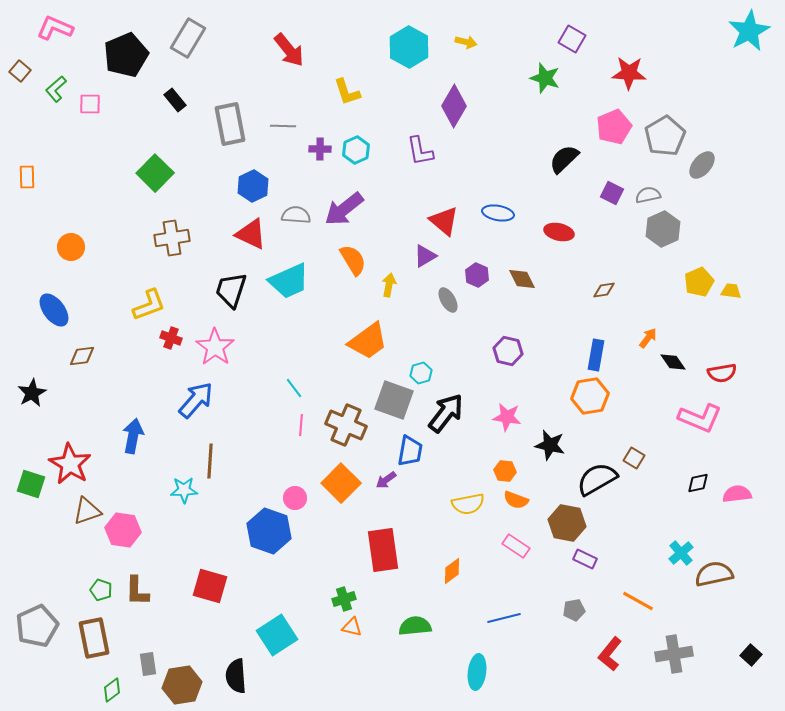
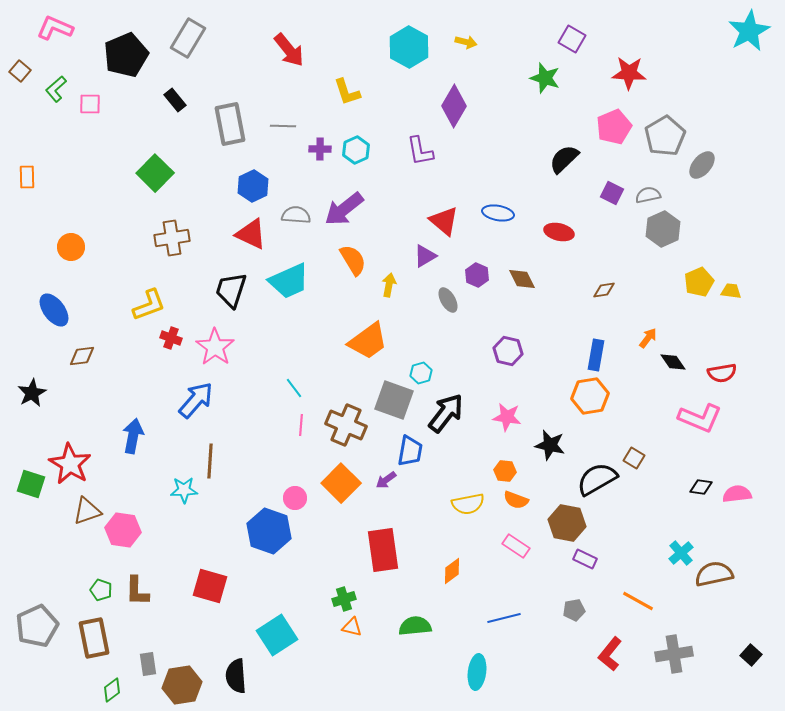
black diamond at (698, 483): moved 3 px right, 4 px down; rotated 20 degrees clockwise
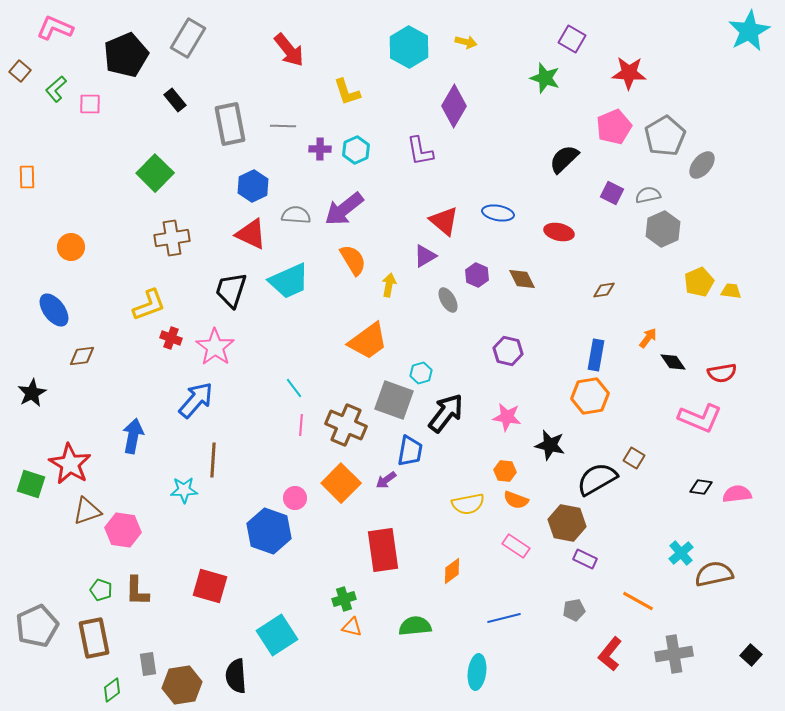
brown line at (210, 461): moved 3 px right, 1 px up
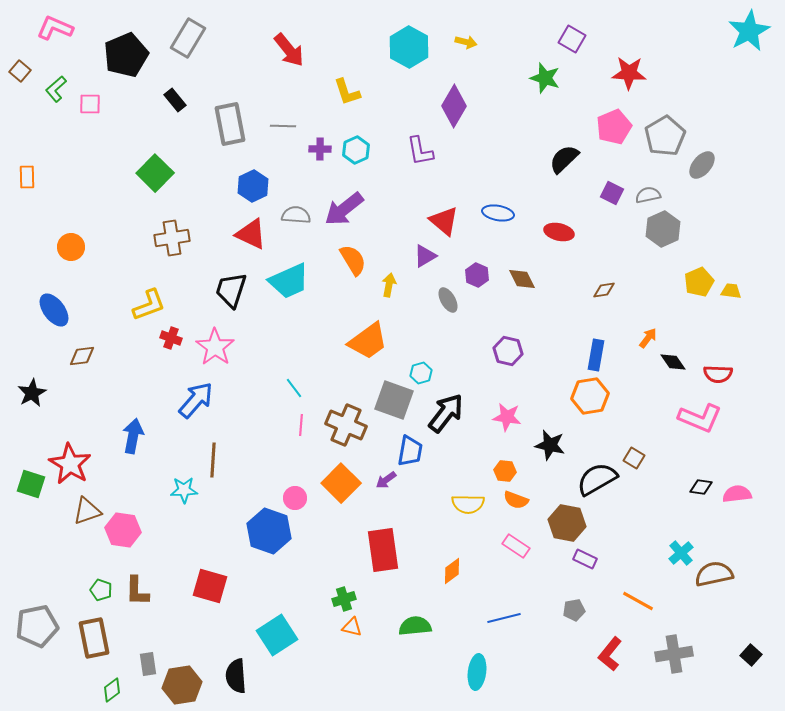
red semicircle at (722, 373): moved 4 px left, 1 px down; rotated 12 degrees clockwise
yellow semicircle at (468, 504): rotated 12 degrees clockwise
gray pentagon at (37, 626): rotated 12 degrees clockwise
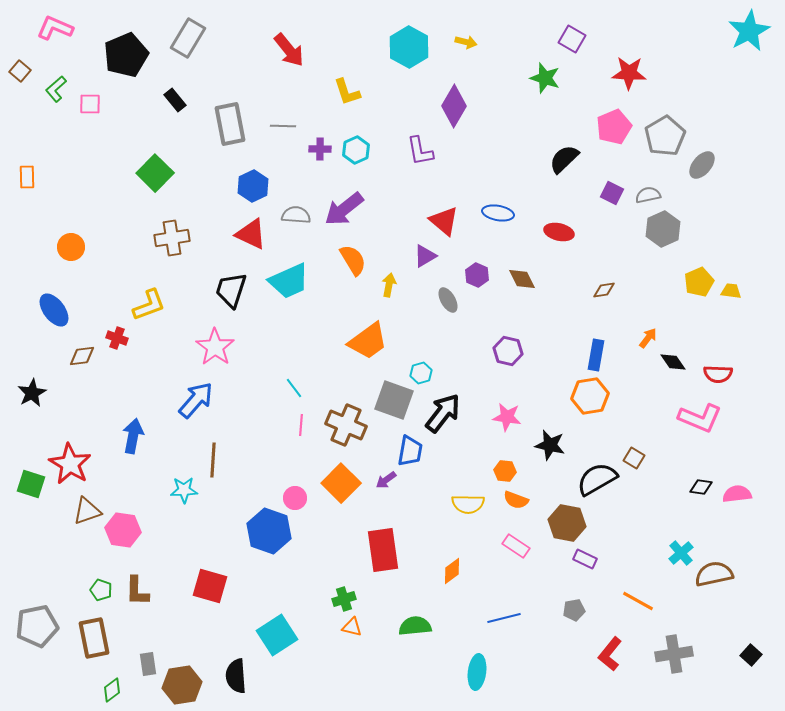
red cross at (171, 338): moved 54 px left
black arrow at (446, 413): moved 3 px left
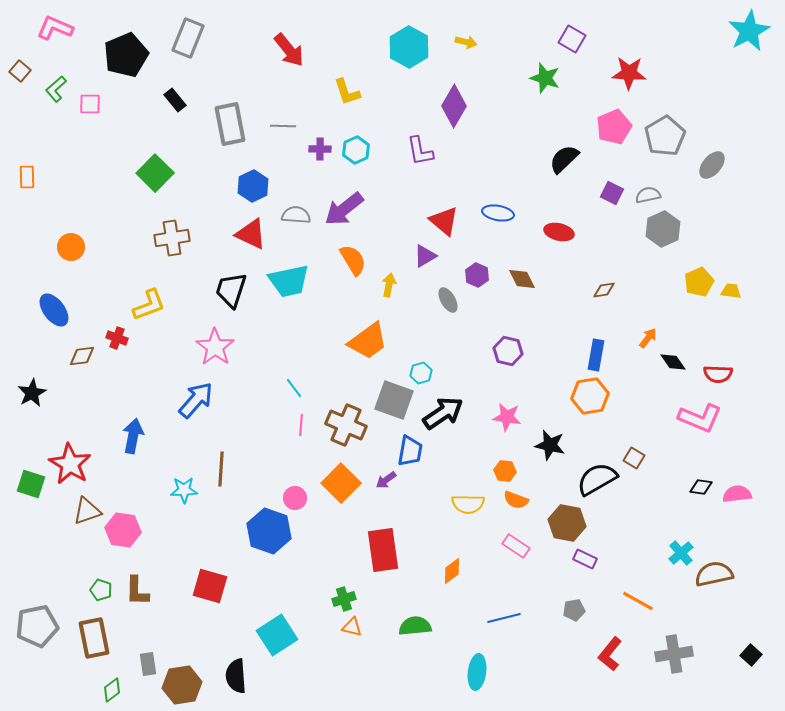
gray rectangle at (188, 38): rotated 9 degrees counterclockwise
gray ellipse at (702, 165): moved 10 px right
cyan trapezoid at (289, 281): rotated 12 degrees clockwise
black arrow at (443, 413): rotated 18 degrees clockwise
brown line at (213, 460): moved 8 px right, 9 px down
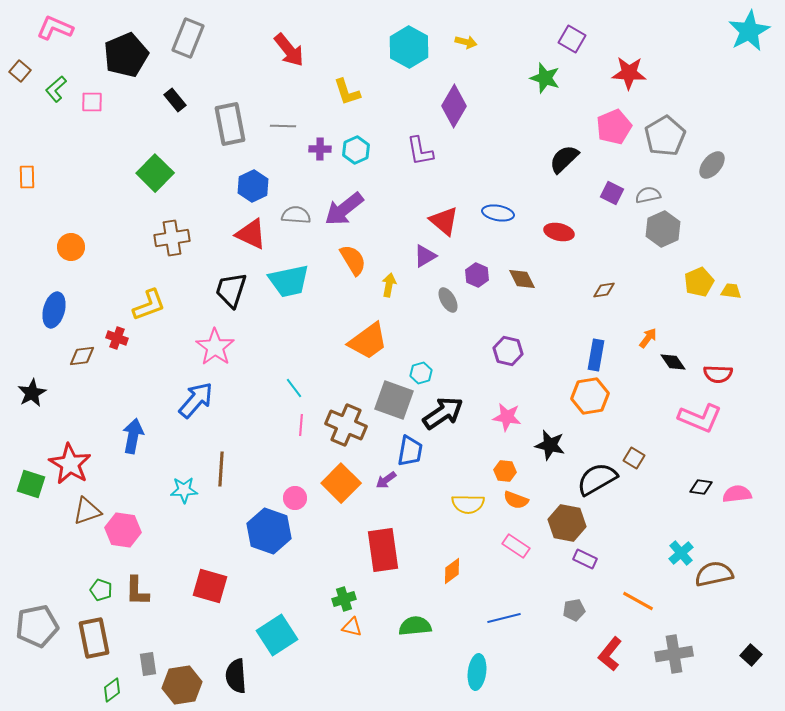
pink square at (90, 104): moved 2 px right, 2 px up
blue ellipse at (54, 310): rotated 52 degrees clockwise
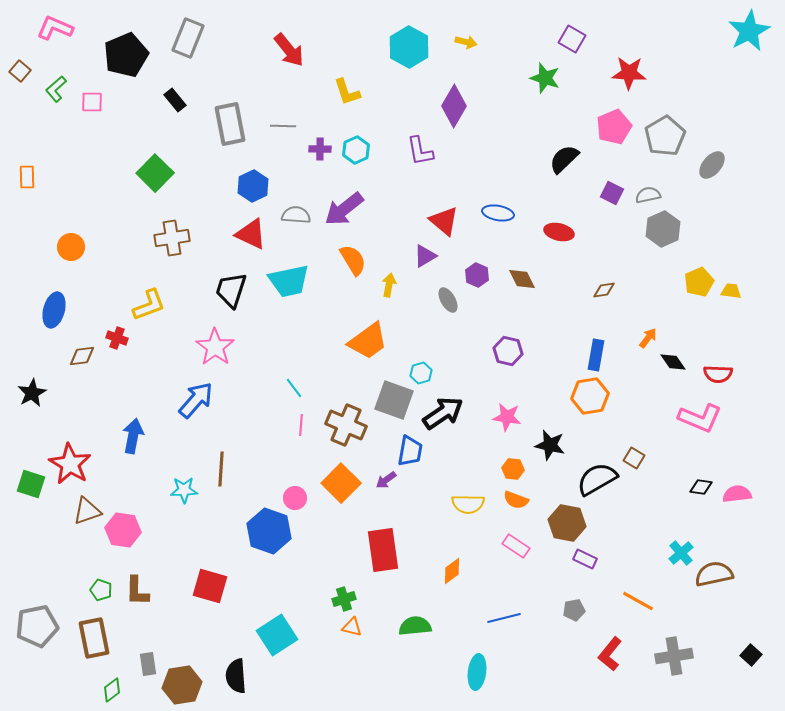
orange hexagon at (505, 471): moved 8 px right, 2 px up
gray cross at (674, 654): moved 2 px down
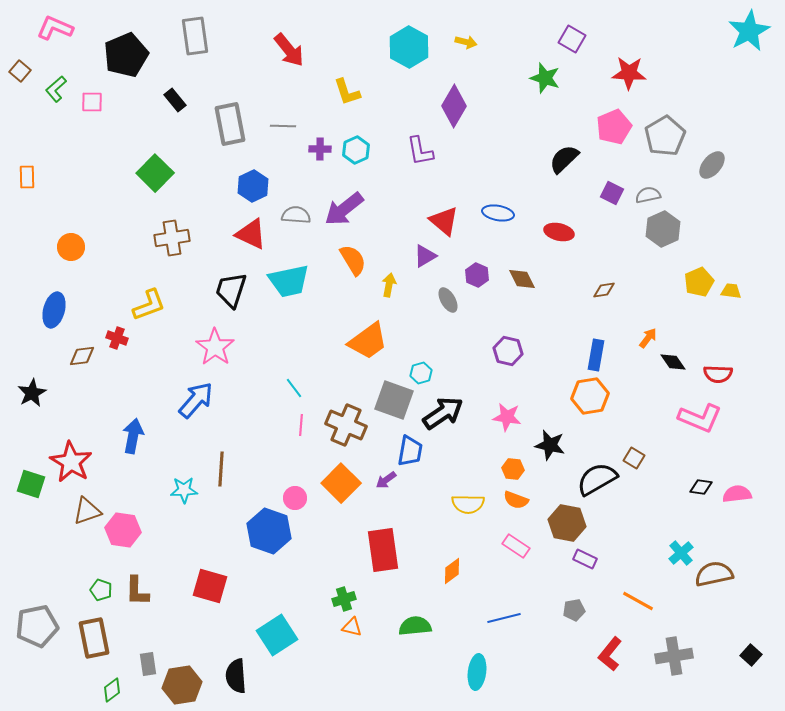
gray rectangle at (188, 38): moved 7 px right, 2 px up; rotated 30 degrees counterclockwise
red star at (70, 464): moved 1 px right, 2 px up
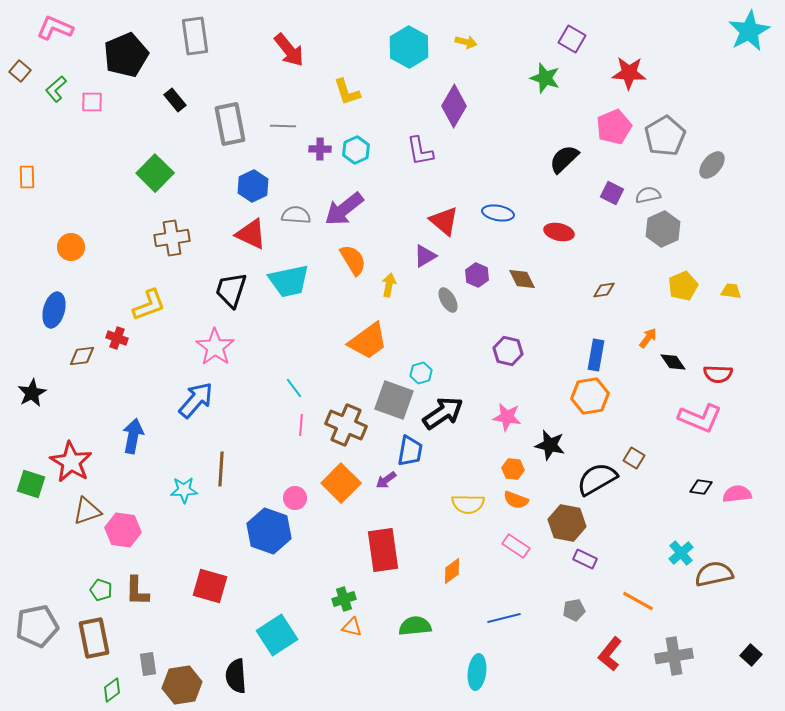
yellow pentagon at (699, 282): moved 16 px left, 4 px down
